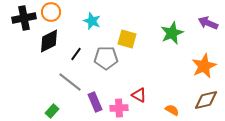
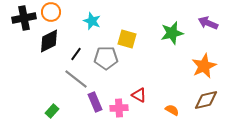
green star: rotated 10 degrees clockwise
gray line: moved 6 px right, 3 px up
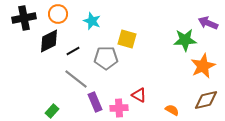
orange circle: moved 7 px right, 2 px down
green star: moved 13 px right, 7 px down; rotated 10 degrees clockwise
black line: moved 3 px left, 3 px up; rotated 24 degrees clockwise
orange star: moved 1 px left
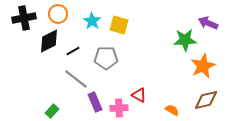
cyan star: rotated 12 degrees clockwise
yellow square: moved 8 px left, 14 px up
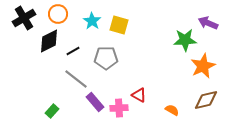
black cross: rotated 20 degrees counterclockwise
purple rectangle: rotated 18 degrees counterclockwise
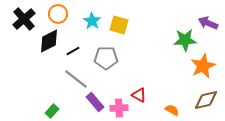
black cross: moved 1 px down; rotated 10 degrees counterclockwise
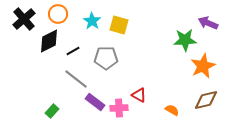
purple rectangle: rotated 12 degrees counterclockwise
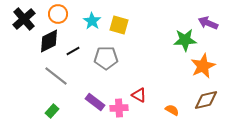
gray line: moved 20 px left, 3 px up
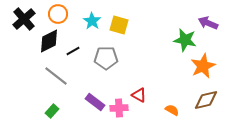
green star: rotated 15 degrees clockwise
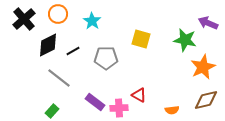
yellow square: moved 22 px right, 14 px down
black diamond: moved 1 px left, 4 px down
orange star: moved 1 px down
gray line: moved 3 px right, 2 px down
orange semicircle: rotated 144 degrees clockwise
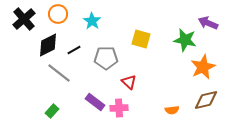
black line: moved 1 px right, 1 px up
gray line: moved 5 px up
red triangle: moved 10 px left, 13 px up; rotated 14 degrees clockwise
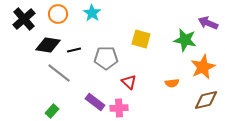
cyan star: moved 8 px up
black diamond: rotated 35 degrees clockwise
black line: rotated 16 degrees clockwise
orange semicircle: moved 27 px up
